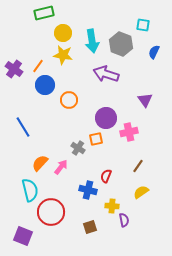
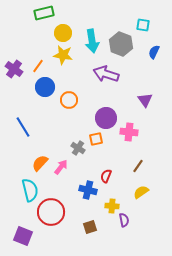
blue circle: moved 2 px down
pink cross: rotated 18 degrees clockwise
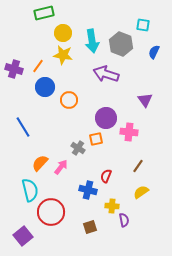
purple cross: rotated 18 degrees counterclockwise
purple square: rotated 30 degrees clockwise
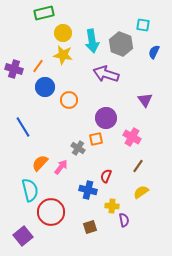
pink cross: moved 3 px right, 5 px down; rotated 24 degrees clockwise
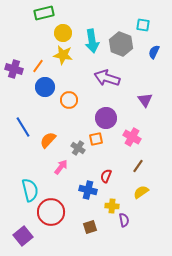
purple arrow: moved 1 px right, 4 px down
orange semicircle: moved 8 px right, 23 px up
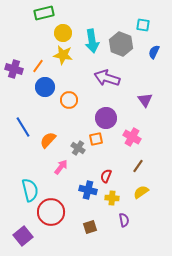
yellow cross: moved 8 px up
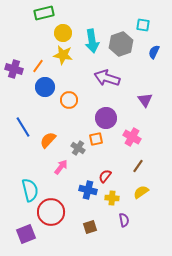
gray hexagon: rotated 20 degrees clockwise
red semicircle: moved 1 px left; rotated 16 degrees clockwise
purple square: moved 3 px right, 2 px up; rotated 18 degrees clockwise
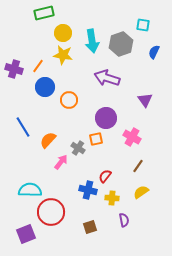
pink arrow: moved 5 px up
cyan semicircle: rotated 75 degrees counterclockwise
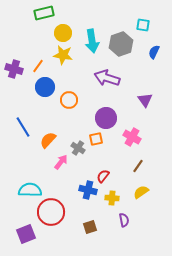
red semicircle: moved 2 px left
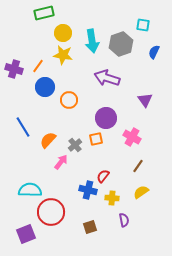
gray cross: moved 3 px left, 3 px up; rotated 16 degrees clockwise
